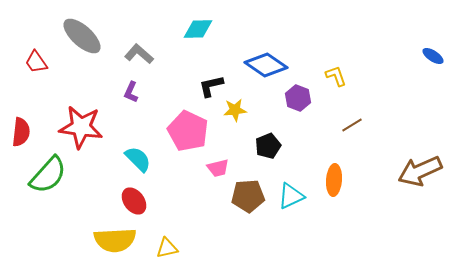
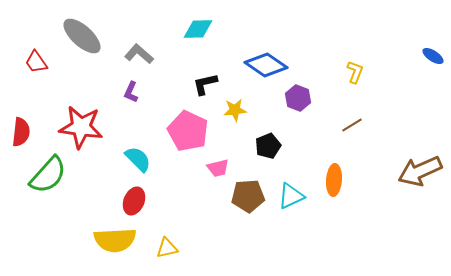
yellow L-shape: moved 19 px right, 4 px up; rotated 40 degrees clockwise
black L-shape: moved 6 px left, 2 px up
red ellipse: rotated 60 degrees clockwise
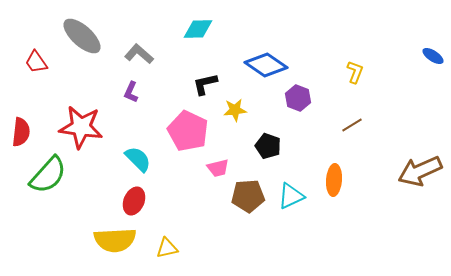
black pentagon: rotated 30 degrees counterclockwise
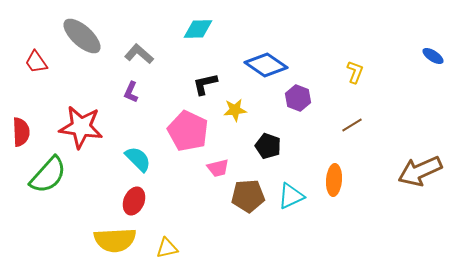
red semicircle: rotated 8 degrees counterclockwise
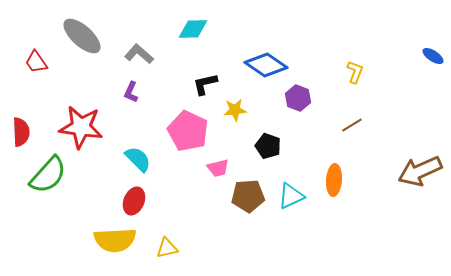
cyan diamond: moved 5 px left
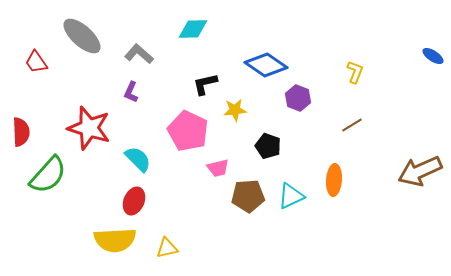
red star: moved 8 px right, 1 px down; rotated 9 degrees clockwise
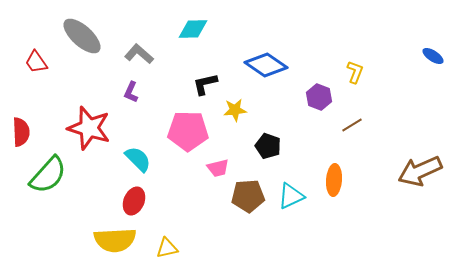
purple hexagon: moved 21 px right, 1 px up
pink pentagon: rotated 24 degrees counterclockwise
